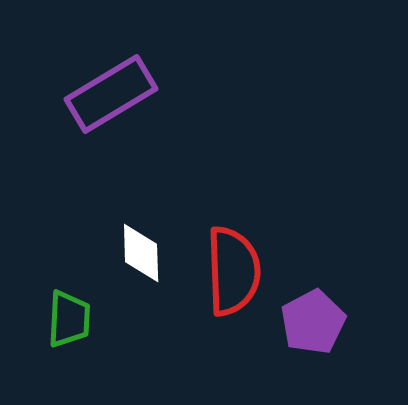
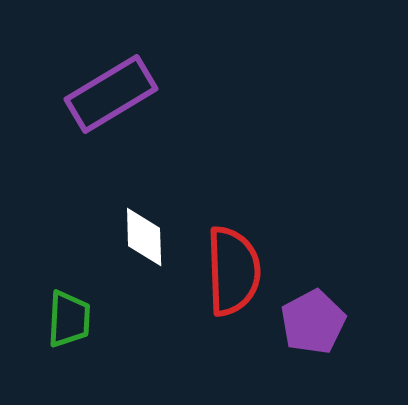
white diamond: moved 3 px right, 16 px up
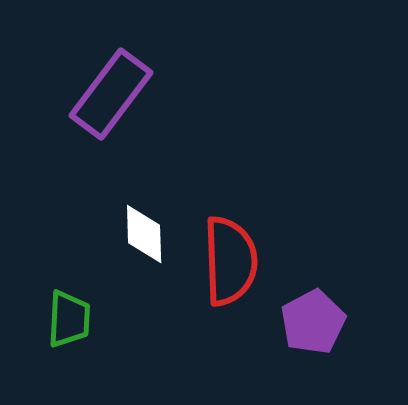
purple rectangle: rotated 22 degrees counterclockwise
white diamond: moved 3 px up
red semicircle: moved 3 px left, 10 px up
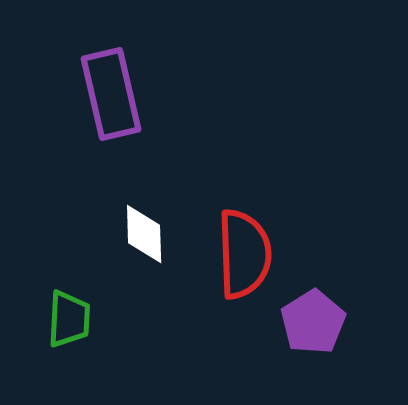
purple rectangle: rotated 50 degrees counterclockwise
red semicircle: moved 14 px right, 7 px up
purple pentagon: rotated 4 degrees counterclockwise
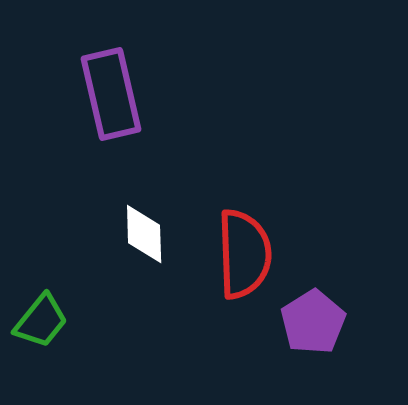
green trapezoid: moved 28 px left, 2 px down; rotated 36 degrees clockwise
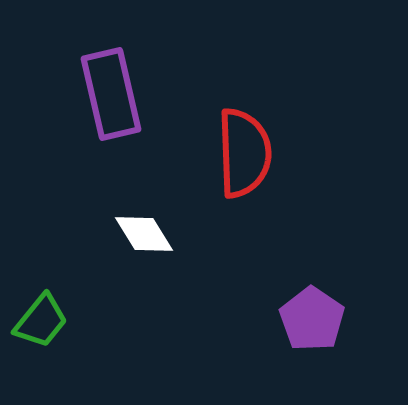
white diamond: rotated 30 degrees counterclockwise
red semicircle: moved 101 px up
purple pentagon: moved 1 px left, 3 px up; rotated 6 degrees counterclockwise
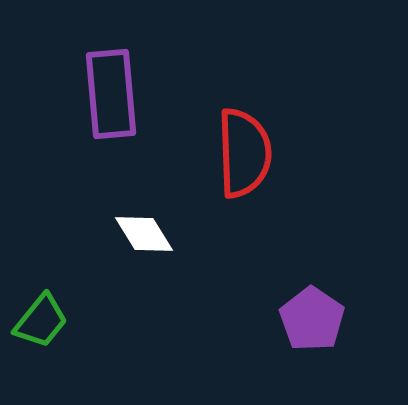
purple rectangle: rotated 8 degrees clockwise
